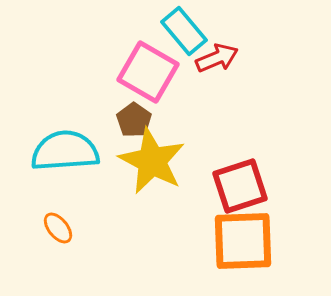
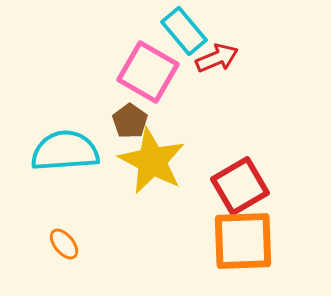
brown pentagon: moved 4 px left, 1 px down
red square: rotated 12 degrees counterclockwise
orange ellipse: moved 6 px right, 16 px down
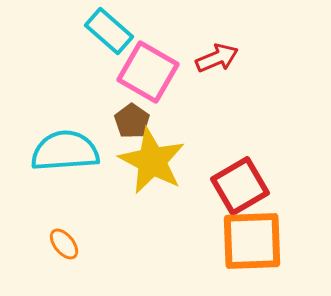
cyan rectangle: moved 75 px left; rotated 9 degrees counterclockwise
brown pentagon: moved 2 px right
orange square: moved 9 px right
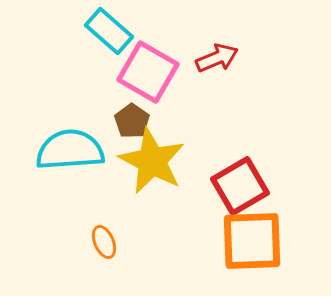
cyan semicircle: moved 5 px right, 1 px up
orange ellipse: moved 40 px right, 2 px up; rotated 16 degrees clockwise
